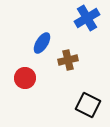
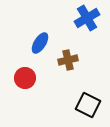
blue ellipse: moved 2 px left
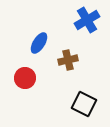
blue cross: moved 2 px down
blue ellipse: moved 1 px left
black square: moved 4 px left, 1 px up
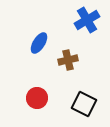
red circle: moved 12 px right, 20 px down
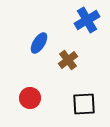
brown cross: rotated 24 degrees counterclockwise
red circle: moved 7 px left
black square: rotated 30 degrees counterclockwise
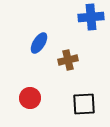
blue cross: moved 4 px right, 3 px up; rotated 25 degrees clockwise
brown cross: rotated 24 degrees clockwise
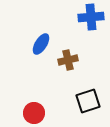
blue ellipse: moved 2 px right, 1 px down
red circle: moved 4 px right, 15 px down
black square: moved 4 px right, 3 px up; rotated 15 degrees counterclockwise
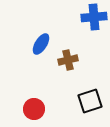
blue cross: moved 3 px right
black square: moved 2 px right
red circle: moved 4 px up
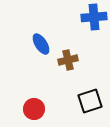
blue ellipse: rotated 65 degrees counterclockwise
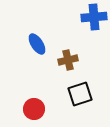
blue ellipse: moved 4 px left
black square: moved 10 px left, 7 px up
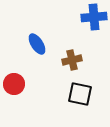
brown cross: moved 4 px right
black square: rotated 30 degrees clockwise
red circle: moved 20 px left, 25 px up
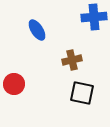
blue ellipse: moved 14 px up
black square: moved 2 px right, 1 px up
